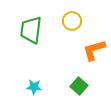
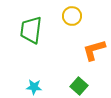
yellow circle: moved 5 px up
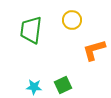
yellow circle: moved 4 px down
green square: moved 16 px left, 1 px up; rotated 24 degrees clockwise
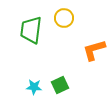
yellow circle: moved 8 px left, 2 px up
green square: moved 3 px left
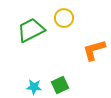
green trapezoid: rotated 56 degrees clockwise
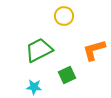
yellow circle: moved 2 px up
green trapezoid: moved 8 px right, 20 px down
green square: moved 7 px right, 10 px up
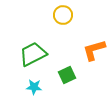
yellow circle: moved 1 px left, 1 px up
green trapezoid: moved 6 px left, 4 px down
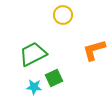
green square: moved 13 px left, 3 px down
